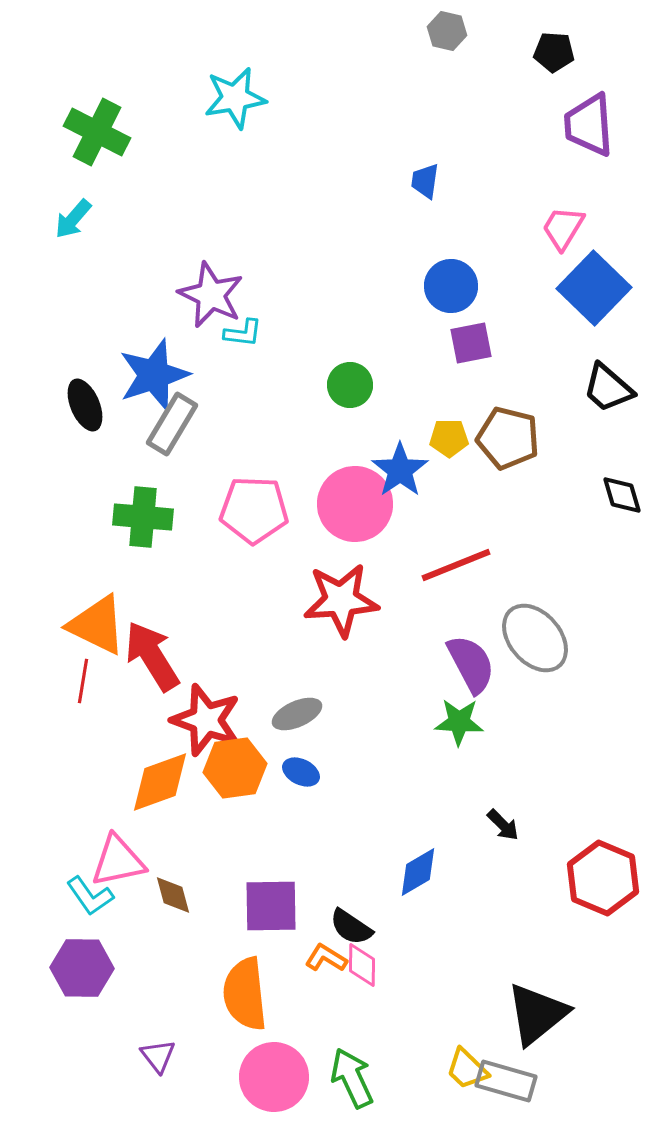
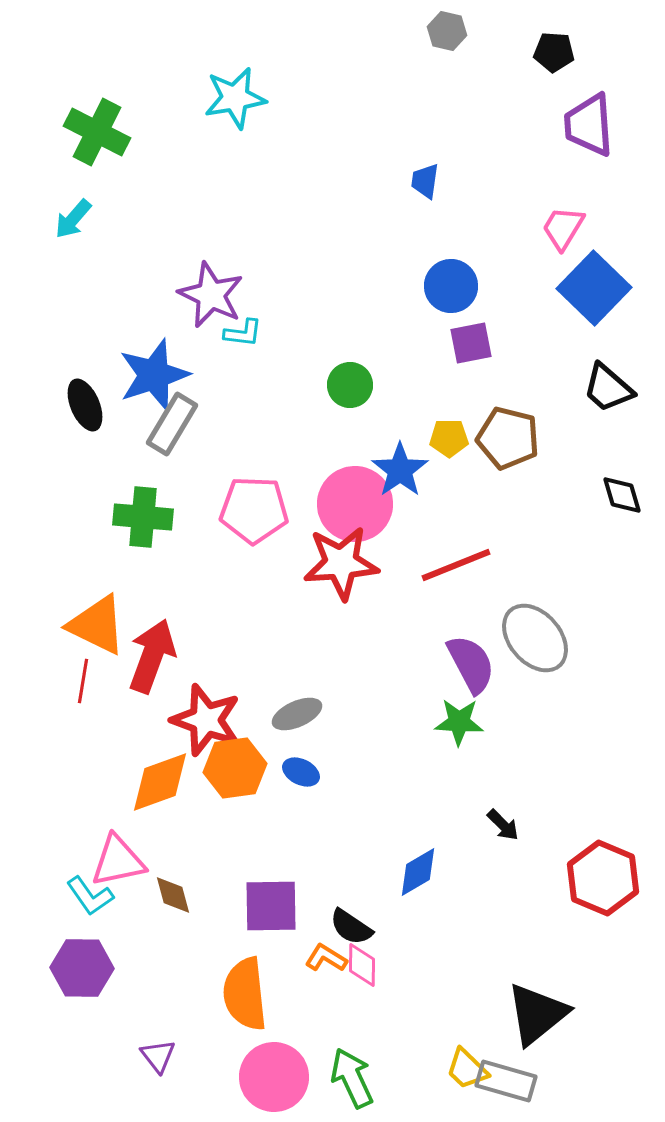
red star at (341, 600): moved 37 px up
red arrow at (152, 656): rotated 52 degrees clockwise
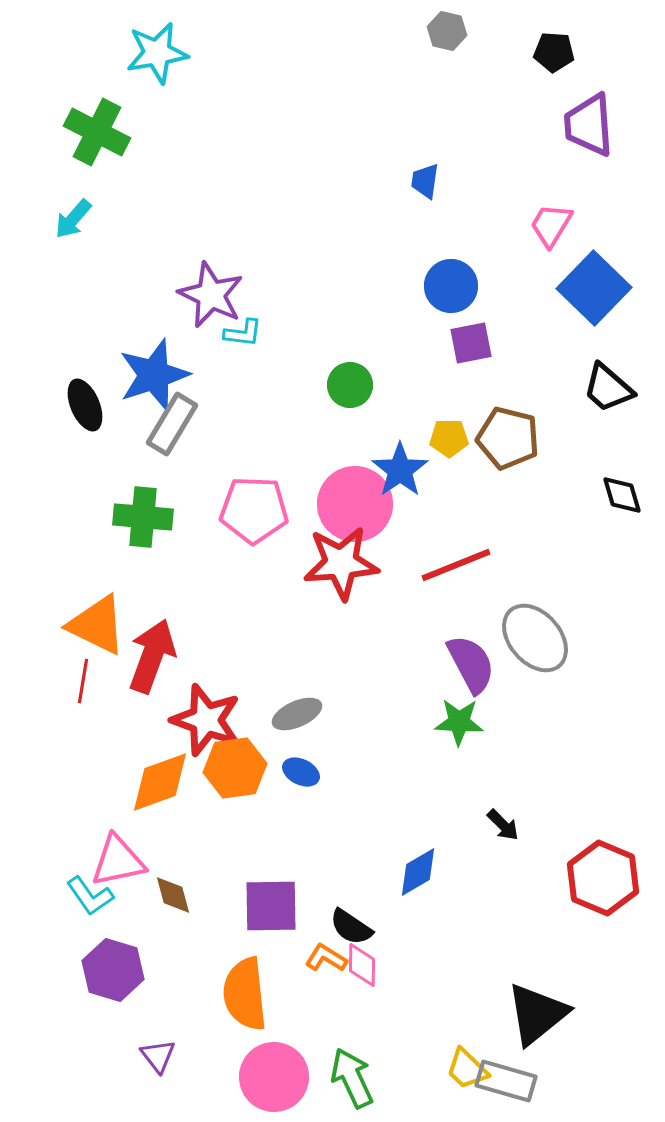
cyan star at (235, 98): moved 78 px left, 45 px up
pink trapezoid at (563, 228): moved 12 px left, 3 px up
purple hexagon at (82, 968): moved 31 px right, 2 px down; rotated 16 degrees clockwise
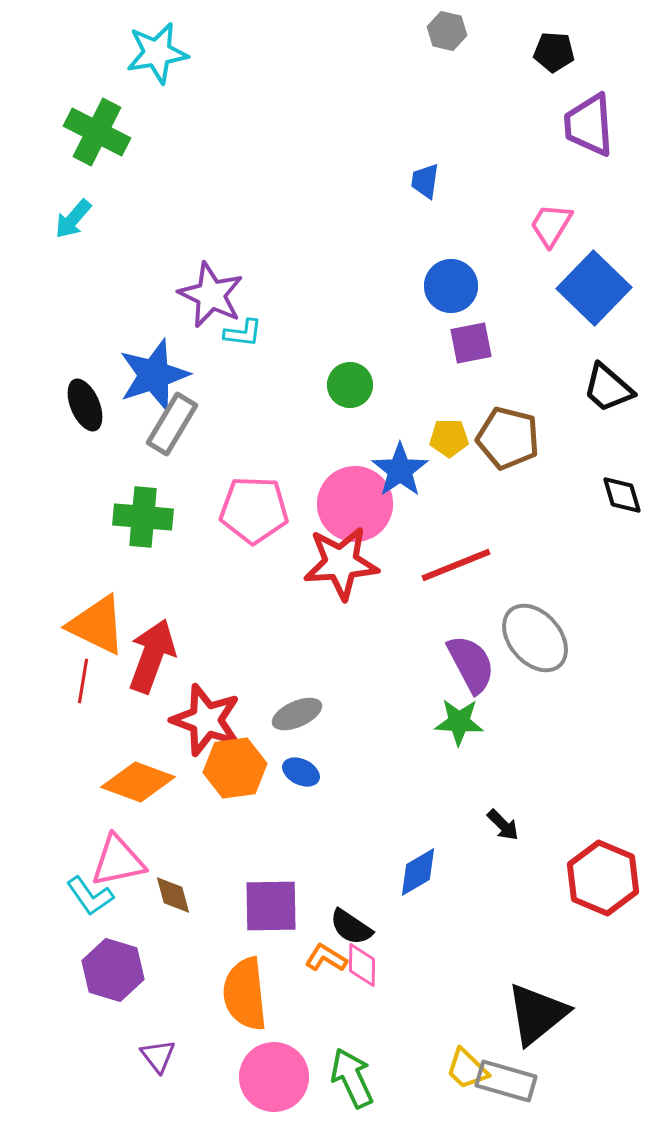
orange diamond at (160, 782): moved 22 px left; rotated 40 degrees clockwise
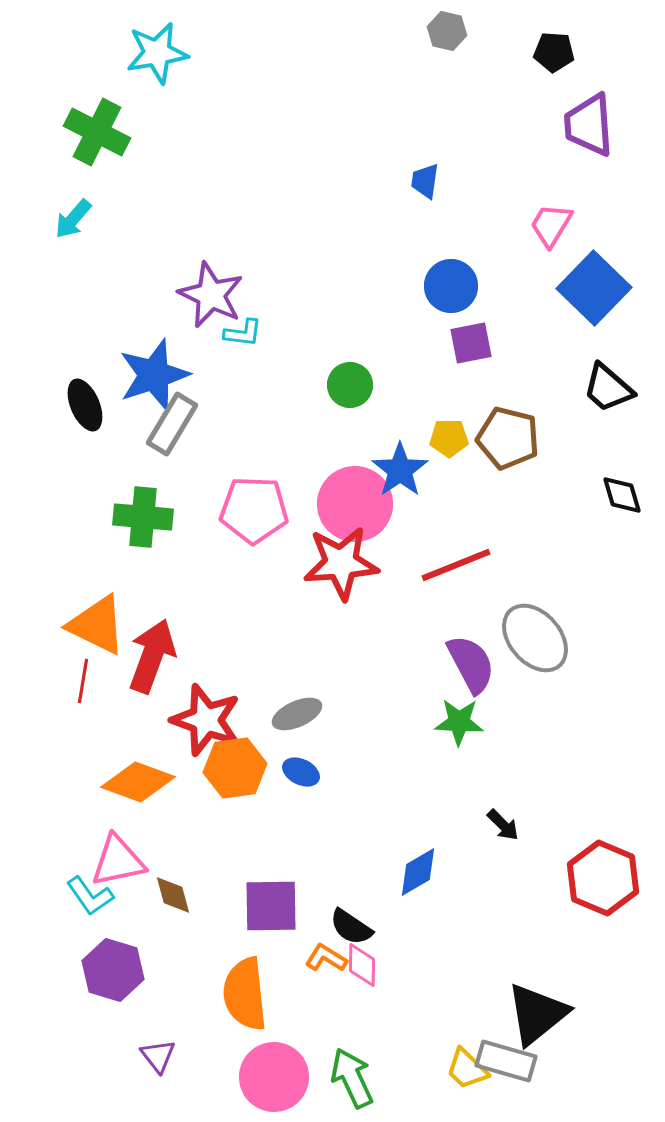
gray rectangle at (506, 1081): moved 20 px up
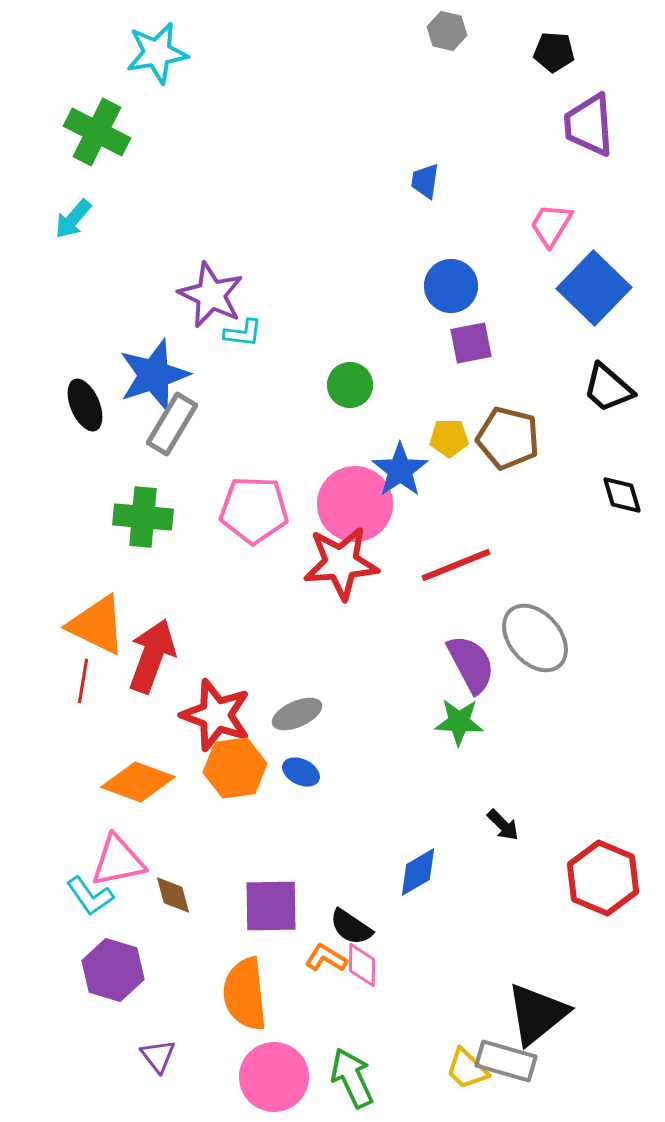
red star at (206, 720): moved 10 px right, 5 px up
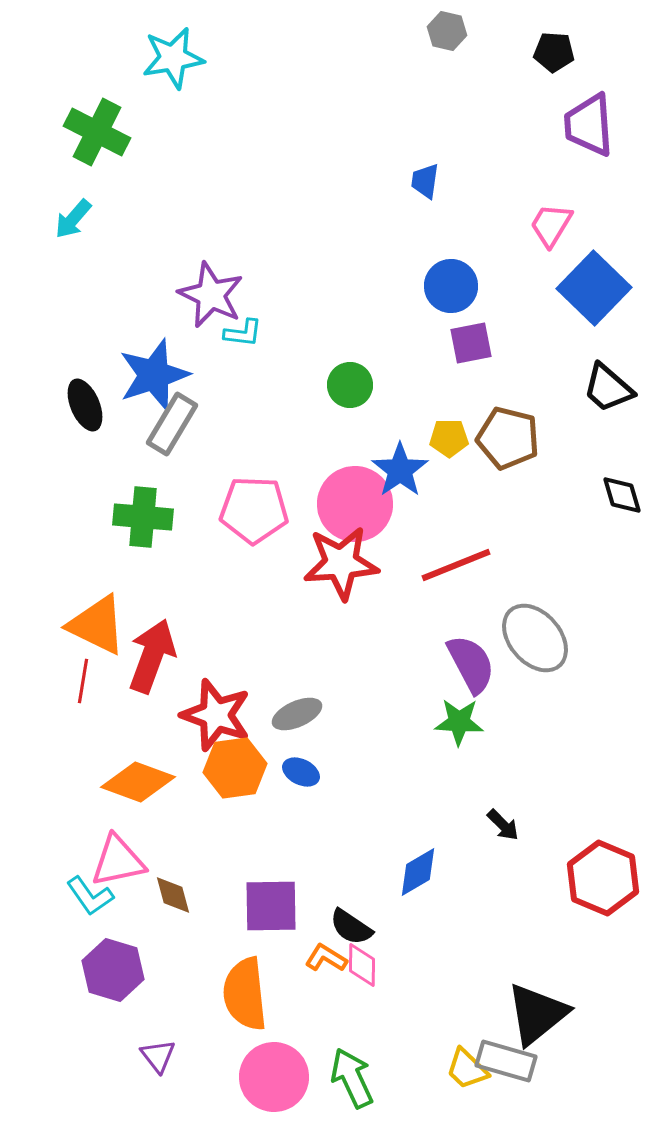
cyan star at (157, 53): moved 16 px right, 5 px down
